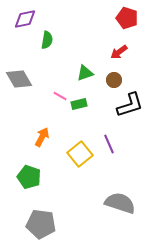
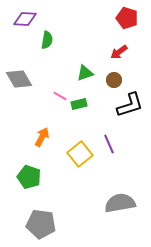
purple diamond: rotated 15 degrees clockwise
gray semicircle: rotated 28 degrees counterclockwise
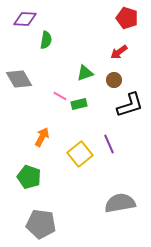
green semicircle: moved 1 px left
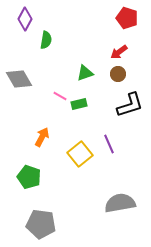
purple diamond: rotated 65 degrees counterclockwise
brown circle: moved 4 px right, 6 px up
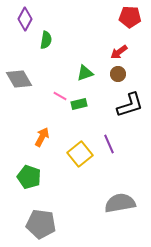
red pentagon: moved 3 px right, 1 px up; rotated 15 degrees counterclockwise
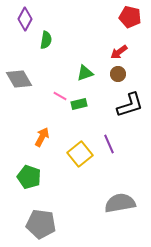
red pentagon: rotated 10 degrees clockwise
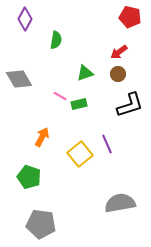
green semicircle: moved 10 px right
purple line: moved 2 px left
